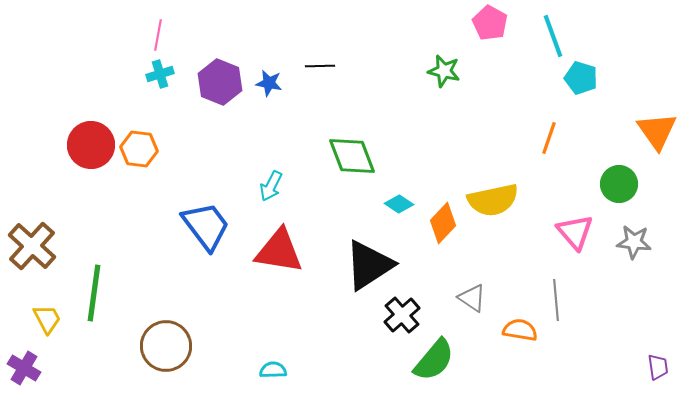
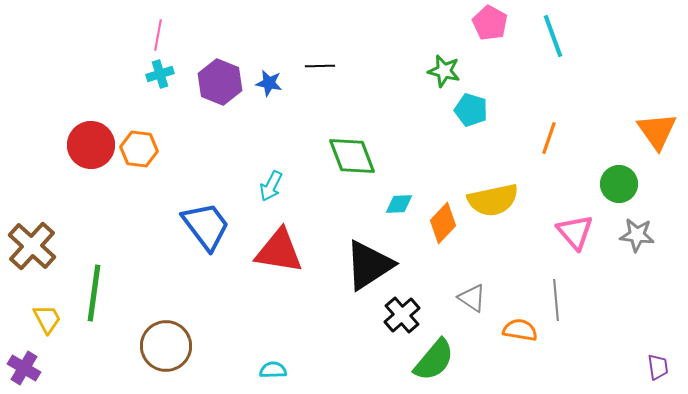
cyan pentagon: moved 110 px left, 32 px down
cyan diamond: rotated 36 degrees counterclockwise
gray star: moved 3 px right, 7 px up
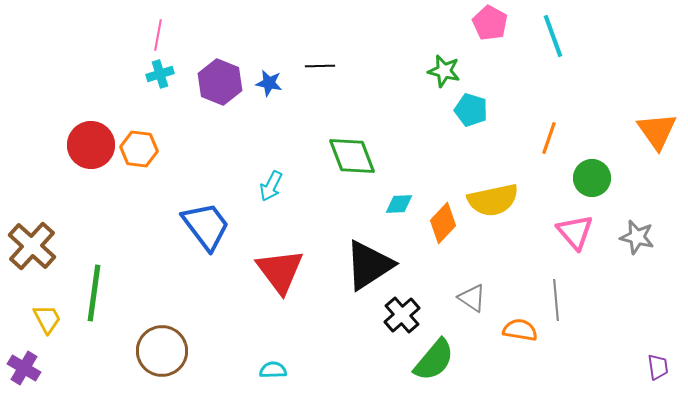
green circle: moved 27 px left, 6 px up
gray star: moved 2 px down; rotated 8 degrees clockwise
red triangle: moved 1 px right, 20 px down; rotated 44 degrees clockwise
brown circle: moved 4 px left, 5 px down
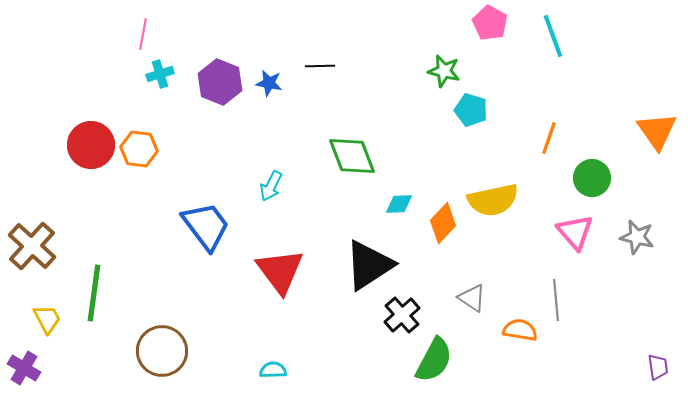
pink line: moved 15 px left, 1 px up
green semicircle: rotated 12 degrees counterclockwise
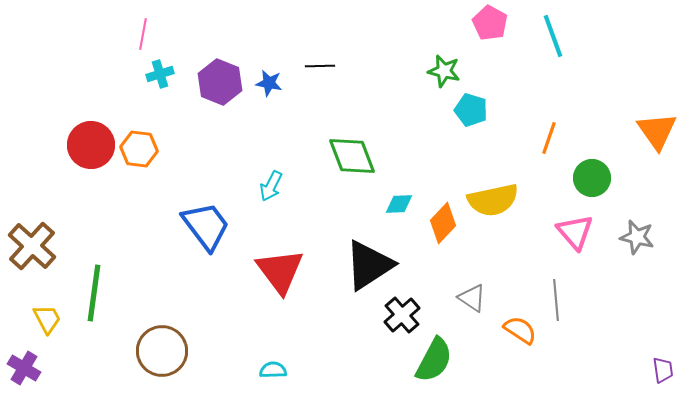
orange semicircle: rotated 24 degrees clockwise
purple trapezoid: moved 5 px right, 3 px down
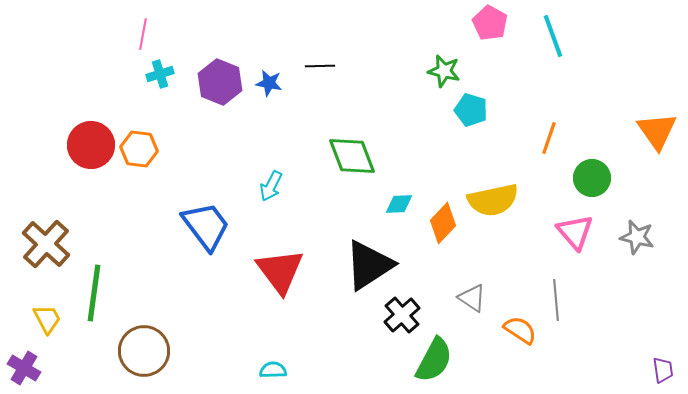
brown cross: moved 14 px right, 2 px up
brown circle: moved 18 px left
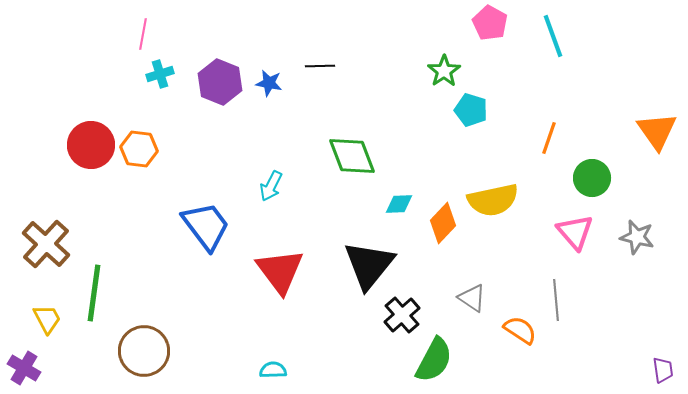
green star: rotated 24 degrees clockwise
black triangle: rotated 18 degrees counterclockwise
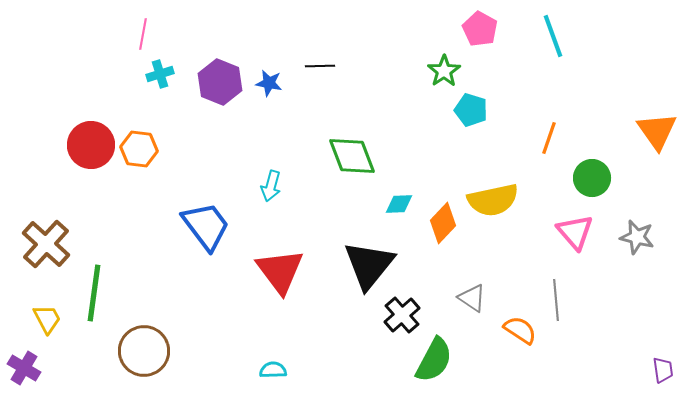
pink pentagon: moved 10 px left, 6 px down
cyan arrow: rotated 12 degrees counterclockwise
